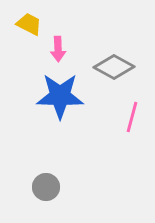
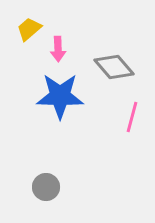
yellow trapezoid: moved 5 px down; rotated 68 degrees counterclockwise
gray diamond: rotated 21 degrees clockwise
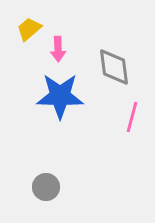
gray diamond: rotated 33 degrees clockwise
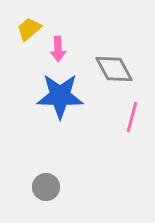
gray diamond: moved 2 px down; rotated 21 degrees counterclockwise
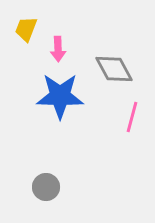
yellow trapezoid: moved 3 px left; rotated 28 degrees counterclockwise
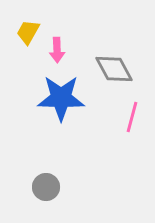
yellow trapezoid: moved 2 px right, 3 px down; rotated 8 degrees clockwise
pink arrow: moved 1 px left, 1 px down
blue star: moved 1 px right, 2 px down
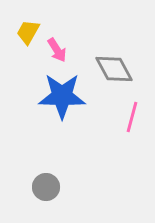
pink arrow: rotated 30 degrees counterclockwise
blue star: moved 1 px right, 2 px up
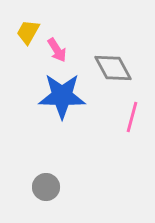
gray diamond: moved 1 px left, 1 px up
